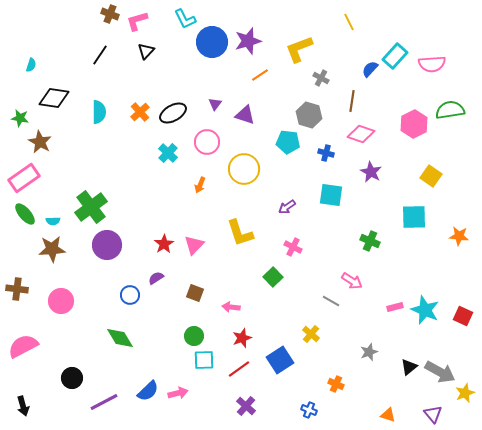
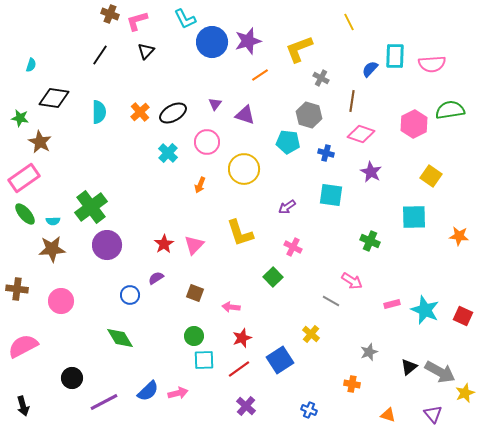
cyan rectangle at (395, 56): rotated 40 degrees counterclockwise
pink rectangle at (395, 307): moved 3 px left, 3 px up
orange cross at (336, 384): moved 16 px right; rotated 14 degrees counterclockwise
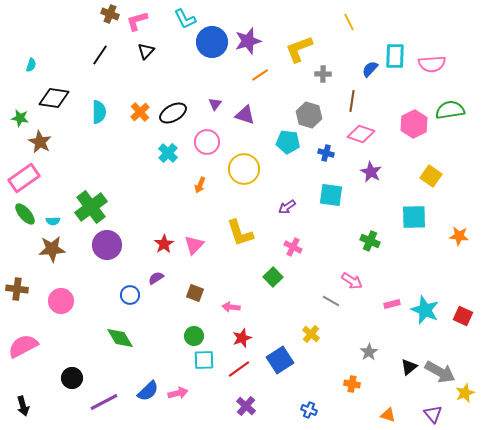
gray cross at (321, 78): moved 2 px right, 4 px up; rotated 28 degrees counterclockwise
gray star at (369, 352): rotated 12 degrees counterclockwise
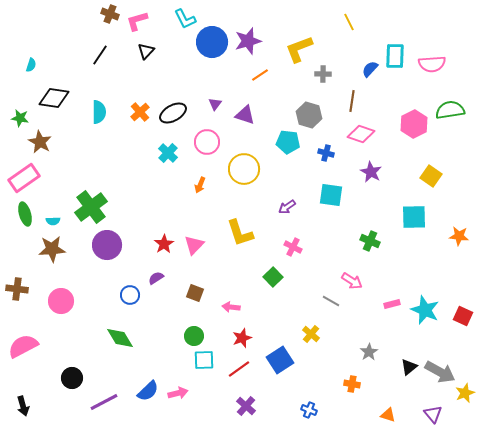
green ellipse at (25, 214): rotated 25 degrees clockwise
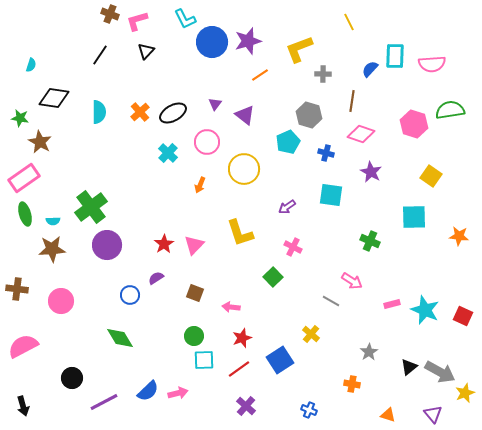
purple triangle at (245, 115): rotated 20 degrees clockwise
pink hexagon at (414, 124): rotated 16 degrees counterclockwise
cyan pentagon at (288, 142): rotated 30 degrees counterclockwise
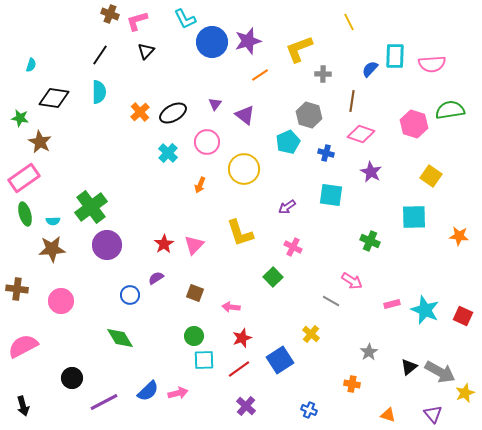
cyan semicircle at (99, 112): moved 20 px up
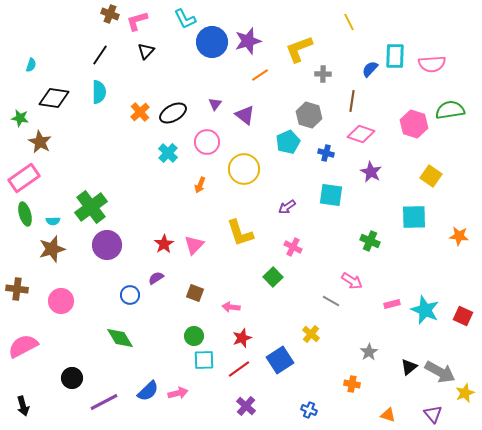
brown star at (52, 249): rotated 12 degrees counterclockwise
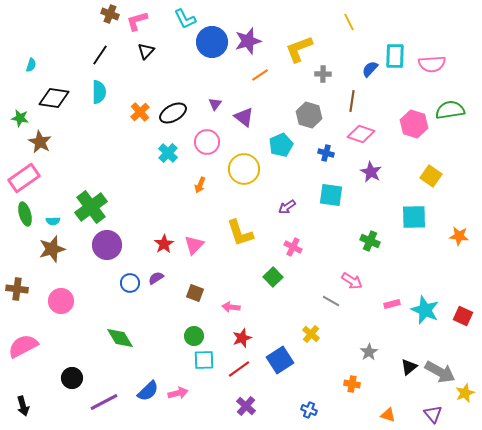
purple triangle at (245, 115): moved 1 px left, 2 px down
cyan pentagon at (288, 142): moved 7 px left, 3 px down
blue circle at (130, 295): moved 12 px up
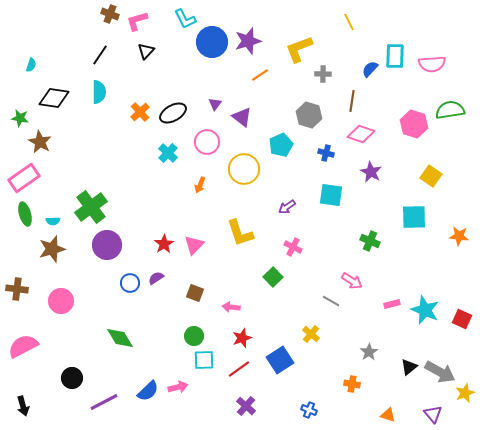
purple triangle at (244, 117): moved 2 px left
red square at (463, 316): moved 1 px left, 3 px down
pink arrow at (178, 393): moved 6 px up
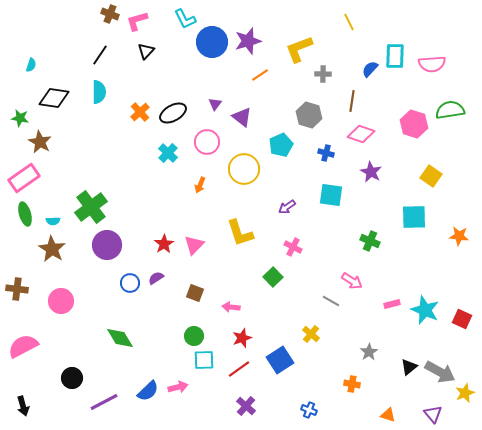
brown star at (52, 249): rotated 24 degrees counterclockwise
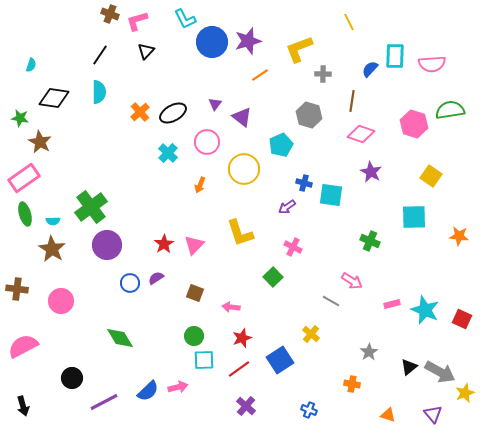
blue cross at (326, 153): moved 22 px left, 30 px down
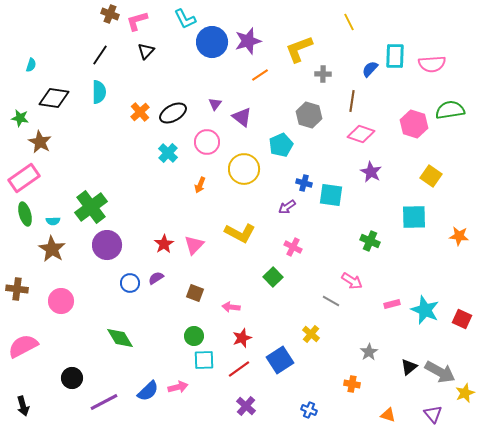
yellow L-shape at (240, 233): rotated 44 degrees counterclockwise
